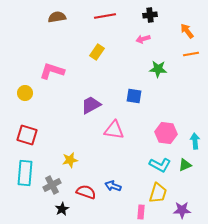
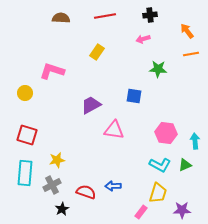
brown semicircle: moved 4 px right, 1 px down; rotated 12 degrees clockwise
yellow star: moved 13 px left
blue arrow: rotated 21 degrees counterclockwise
pink rectangle: rotated 32 degrees clockwise
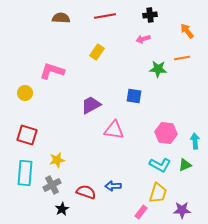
orange line: moved 9 px left, 4 px down
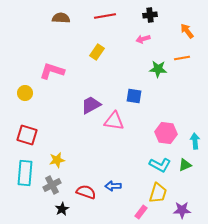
pink triangle: moved 9 px up
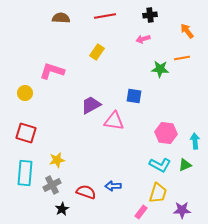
green star: moved 2 px right
red square: moved 1 px left, 2 px up
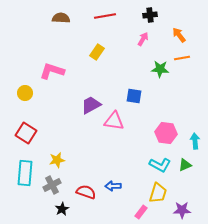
orange arrow: moved 8 px left, 4 px down
pink arrow: rotated 136 degrees clockwise
red square: rotated 15 degrees clockwise
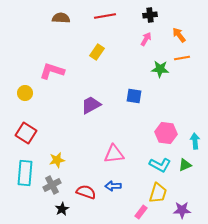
pink arrow: moved 3 px right
pink triangle: moved 33 px down; rotated 15 degrees counterclockwise
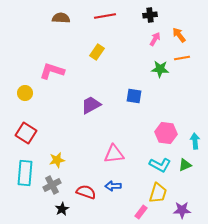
pink arrow: moved 9 px right
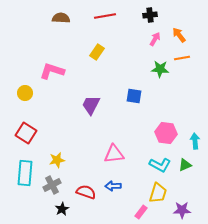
purple trapezoid: rotated 35 degrees counterclockwise
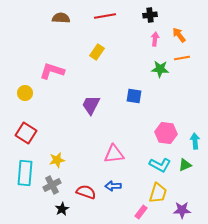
pink arrow: rotated 24 degrees counterclockwise
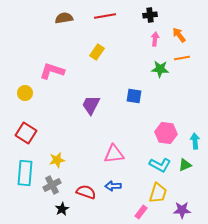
brown semicircle: moved 3 px right; rotated 12 degrees counterclockwise
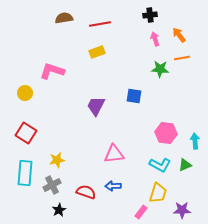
red line: moved 5 px left, 8 px down
pink arrow: rotated 24 degrees counterclockwise
yellow rectangle: rotated 35 degrees clockwise
purple trapezoid: moved 5 px right, 1 px down
black star: moved 3 px left, 1 px down
